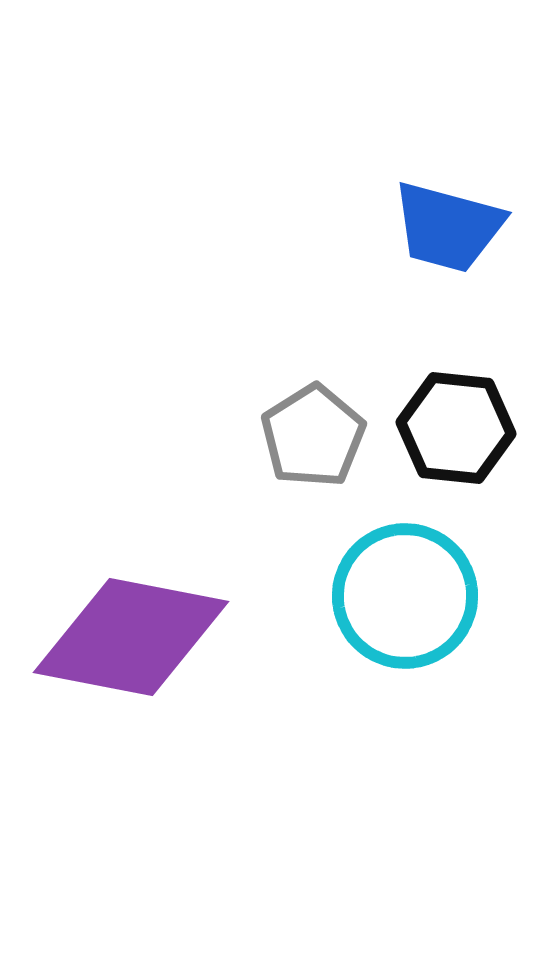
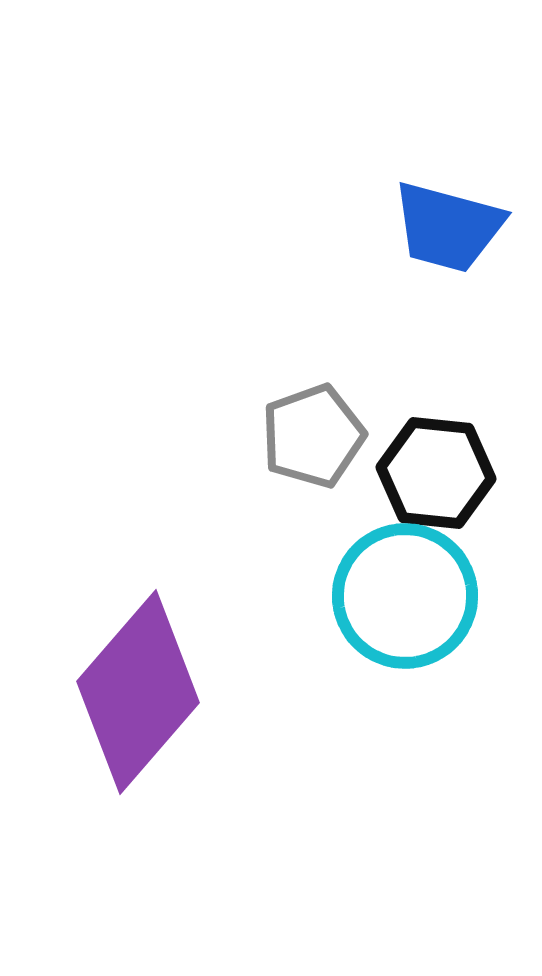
black hexagon: moved 20 px left, 45 px down
gray pentagon: rotated 12 degrees clockwise
purple diamond: moved 7 px right, 55 px down; rotated 60 degrees counterclockwise
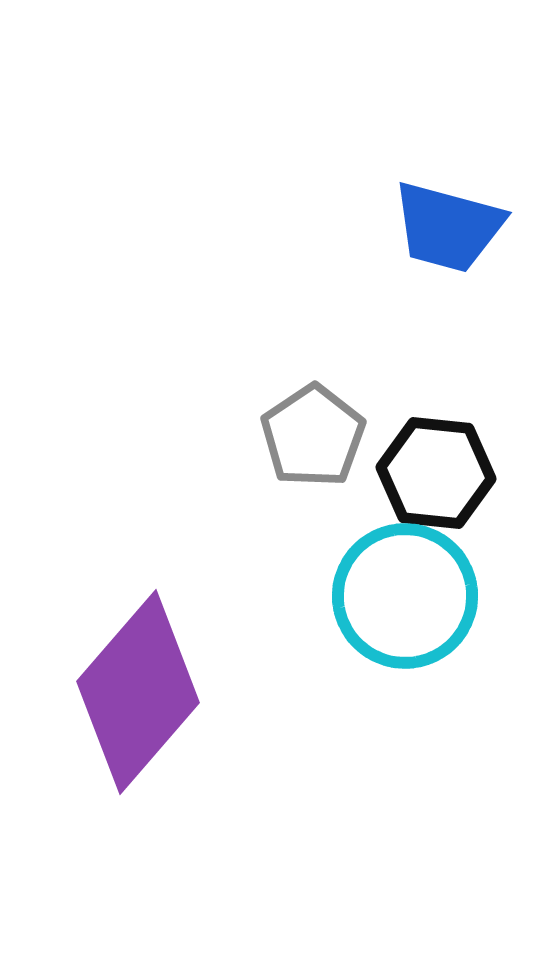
gray pentagon: rotated 14 degrees counterclockwise
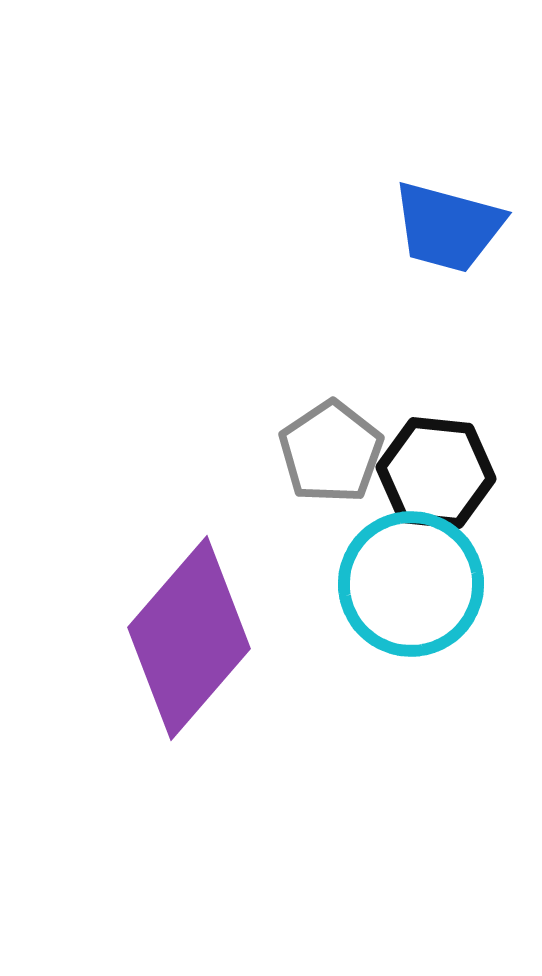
gray pentagon: moved 18 px right, 16 px down
cyan circle: moved 6 px right, 12 px up
purple diamond: moved 51 px right, 54 px up
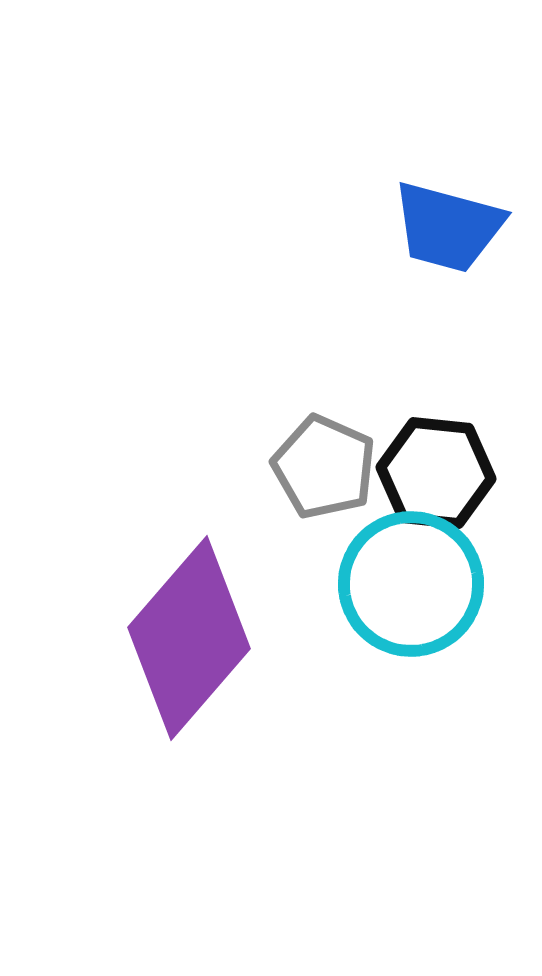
gray pentagon: moved 7 px left, 15 px down; rotated 14 degrees counterclockwise
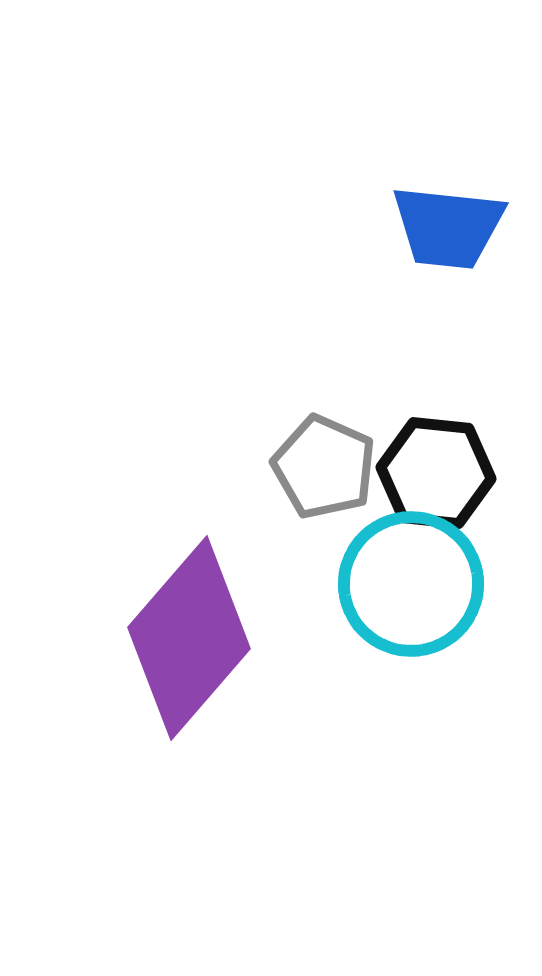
blue trapezoid: rotated 9 degrees counterclockwise
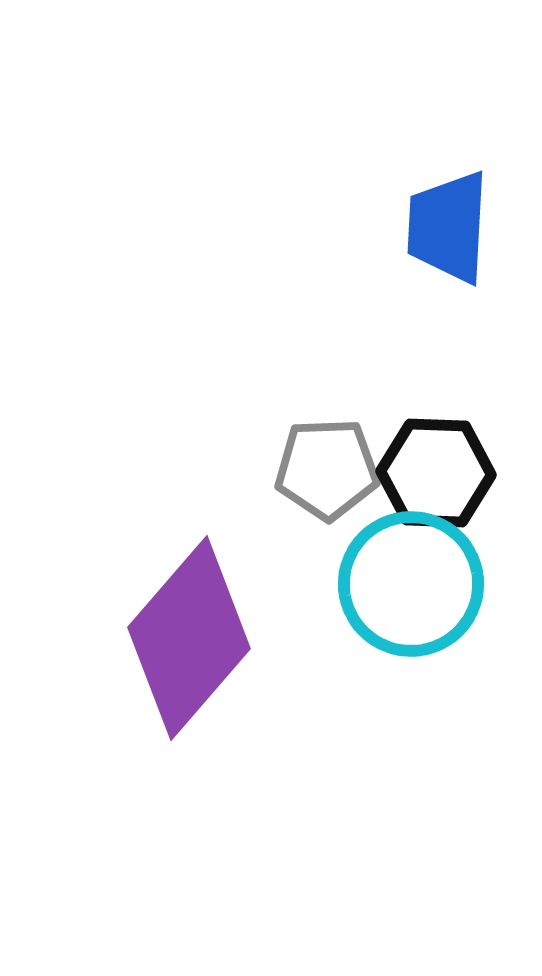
blue trapezoid: rotated 87 degrees clockwise
gray pentagon: moved 3 px right, 2 px down; rotated 26 degrees counterclockwise
black hexagon: rotated 4 degrees counterclockwise
